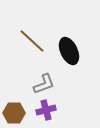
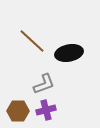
black ellipse: moved 2 px down; rotated 76 degrees counterclockwise
brown hexagon: moved 4 px right, 2 px up
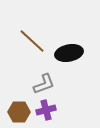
brown hexagon: moved 1 px right, 1 px down
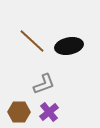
black ellipse: moved 7 px up
purple cross: moved 3 px right, 2 px down; rotated 24 degrees counterclockwise
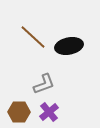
brown line: moved 1 px right, 4 px up
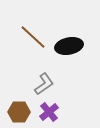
gray L-shape: rotated 15 degrees counterclockwise
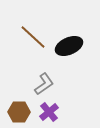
black ellipse: rotated 12 degrees counterclockwise
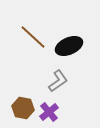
gray L-shape: moved 14 px right, 3 px up
brown hexagon: moved 4 px right, 4 px up; rotated 10 degrees clockwise
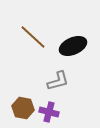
black ellipse: moved 4 px right
gray L-shape: rotated 20 degrees clockwise
purple cross: rotated 36 degrees counterclockwise
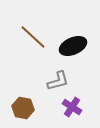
purple cross: moved 23 px right, 5 px up; rotated 18 degrees clockwise
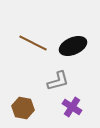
brown line: moved 6 px down; rotated 16 degrees counterclockwise
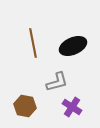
brown line: rotated 52 degrees clockwise
gray L-shape: moved 1 px left, 1 px down
brown hexagon: moved 2 px right, 2 px up
